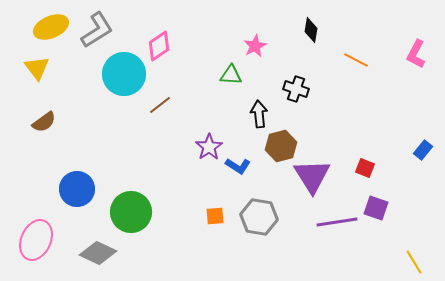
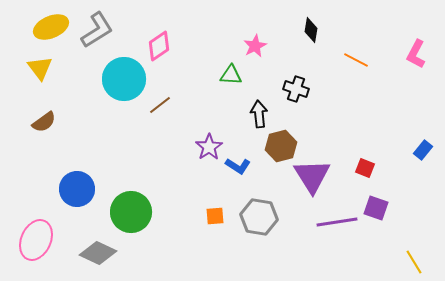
yellow triangle: moved 3 px right
cyan circle: moved 5 px down
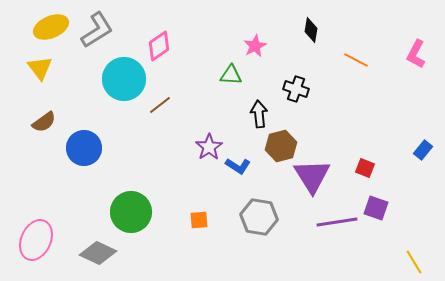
blue circle: moved 7 px right, 41 px up
orange square: moved 16 px left, 4 px down
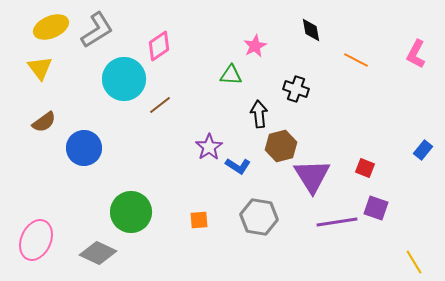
black diamond: rotated 20 degrees counterclockwise
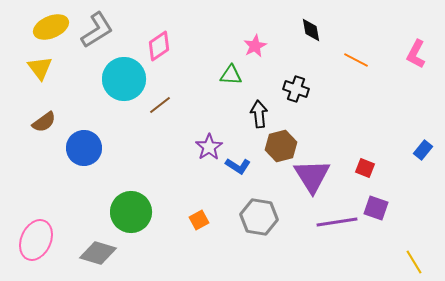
orange square: rotated 24 degrees counterclockwise
gray diamond: rotated 9 degrees counterclockwise
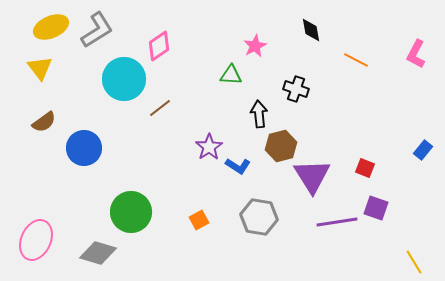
brown line: moved 3 px down
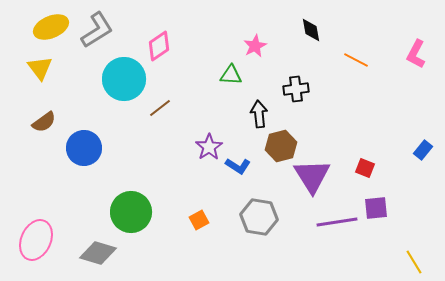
black cross: rotated 25 degrees counterclockwise
purple square: rotated 25 degrees counterclockwise
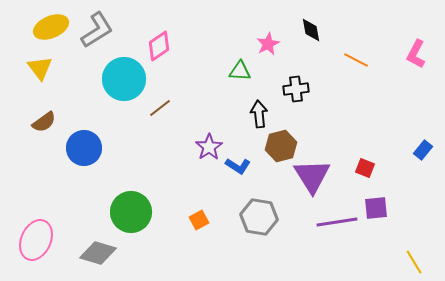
pink star: moved 13 px right, 2 px up
green triangle: moved 9 px right, 4 px up
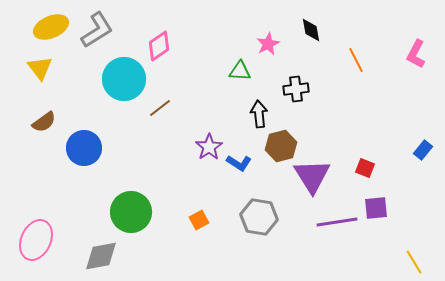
orange line: rotated 35 degrees clockwise
blue L-shape: moved 1 px right, 3 px up
gray diamond: moved 3 px right, 3 px down; rotated 27 degrees counterclockwise
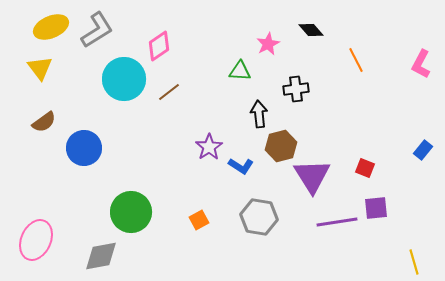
black diamond: rotated 30 degrees counterclockwise
pink L-shape: moved 5 px right, 10 px down
brown line: moved 9 px right, 16 px up
blue L-shape: moved 2 px right, 3 px down
yellow line: rotated 15 degrees clockwise
